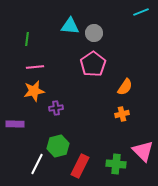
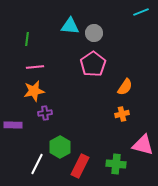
purple cross: moved 11 px left, 5 px down
purple rectangle: moved 2 px left, 1 px down
green hexagon: moved 2 px right, 1 px down; rotated 15 degrees counterclockwise
pink triangle: moved 6 px up; rotated 30 degrees counterclockwise
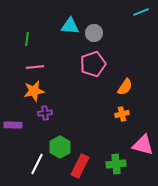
pink pentagon: rotated 15 degrees clockwise
green cross: rotated 12 degrees counterclockwise
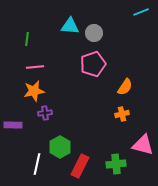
white line: rotated 15 degrees counterclockwise
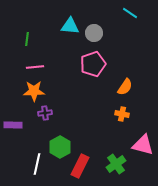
cyan line: moved 11 px left, 1 px down; rotated 56 degrees clockwise
orange star: rotated 10 degrees clockwise
orange cross: rotated 24 degrees clockwise
green cross: rotated 30 degrees counterclockwise
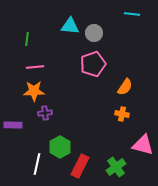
cyan line: moved 2 px right, 1 px down; rotated 28 degrees counterclockwise
green cross: moved 3 px down
